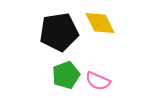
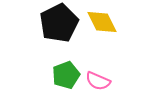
yellow diamond: moved 2 px right, 1 px up
black pentagon: moved 9 px up; rotated 18 degrees counterclockwise
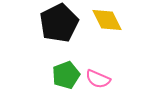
yellow diamond: moved 5 px right, 2 px up
pink semicircle: moved 2 px up
